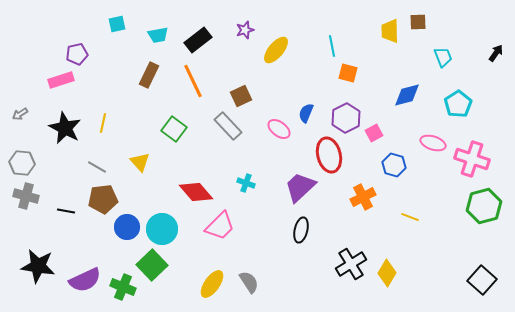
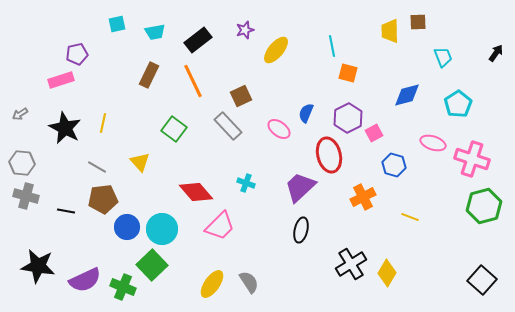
cyan trapezoid at (158, 35): moved 3 px left, 3 px up
purple hexagon at (346, 118): moved 2 px right
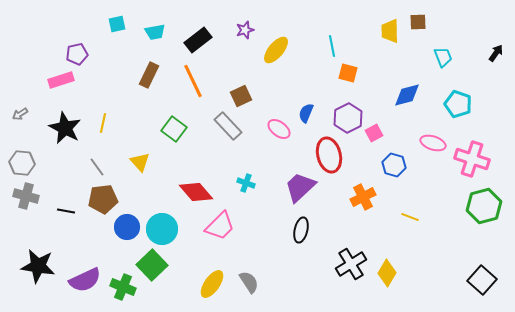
cyan pentagon at (458, 104): rotated 20 degrees counterclockwise
gray line at (97, 167): rotated 24 degrees clockwise
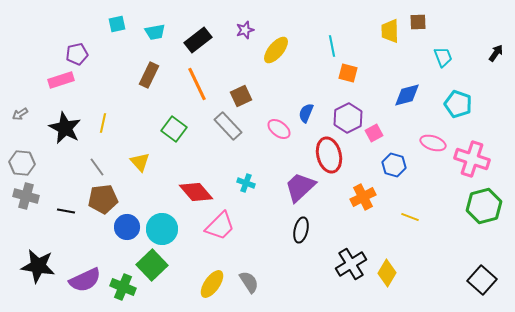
orange line at (193, 81): moved 4 px right, 3 px down
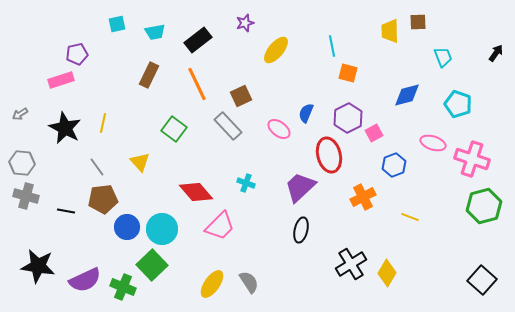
purple star at (245, 30): moved 7 px up
blue hexagon at (394, 165): rotated 25 degrees clockwise
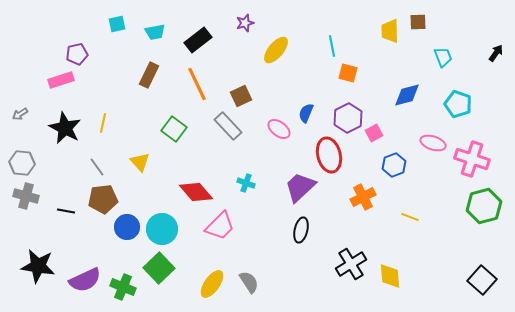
green square at (152, 265): moved 7 px right, 3 px down
yellow diamond at (387, 273): moved 3 px right, 3 px down; rotated 36 degrees counterclockwise
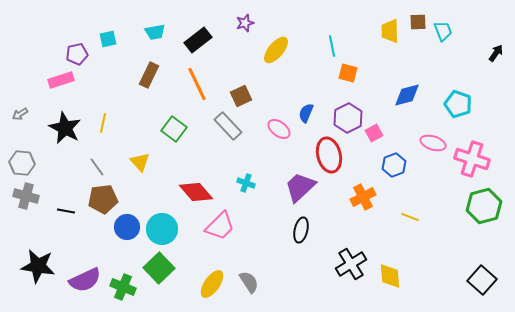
cyan square at (117, 24): moved 9 px left, 15 px down
cyan trapezoid at (443, 57): moved 26 px up
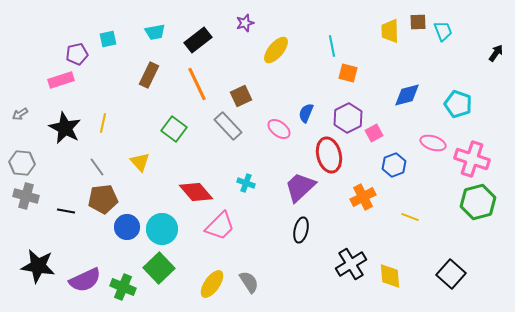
green hexagon at (484, 206): moved 6 px left, 4 px up
black square at (482, 280): moved 31 px left, 6 px up
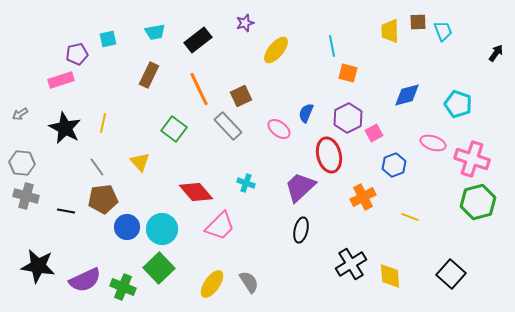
orange line at (197, 84): moved 2 px right, 5 px down
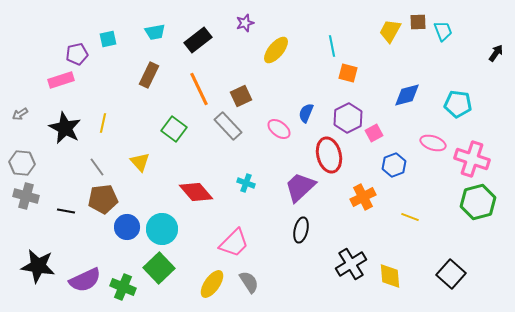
yellow trapezoid at (390, 31): rotated 30 degrees clockwise
cyan pentagon at (458, 104): rotated 12 degrees counterclockwise
pink trapezoid at (220, 226): moved 14 px right, 17 px down
